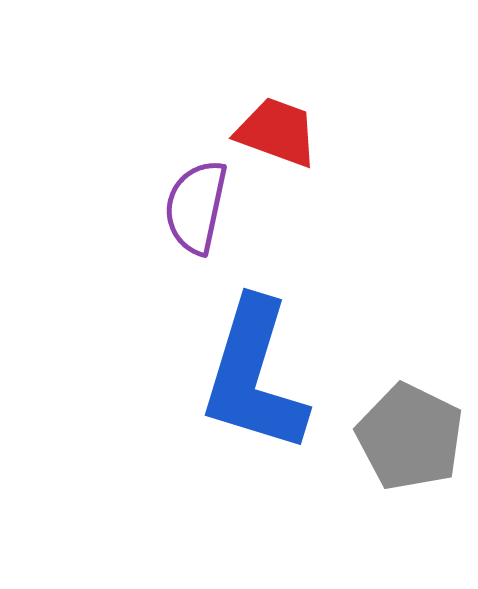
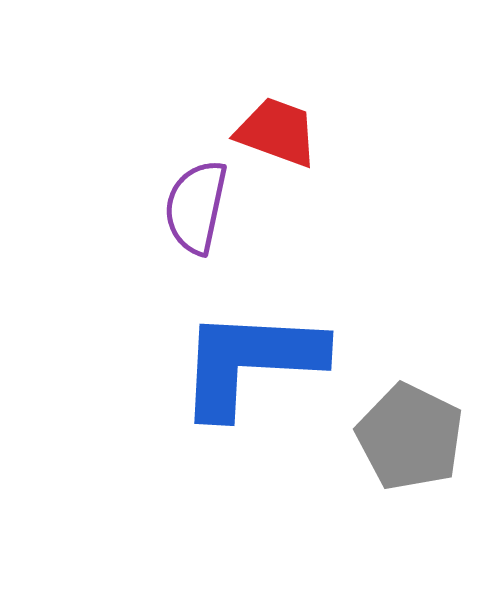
blue L-shape: moved 4 px left, 14 px up; rotated 76 degrees clockwise
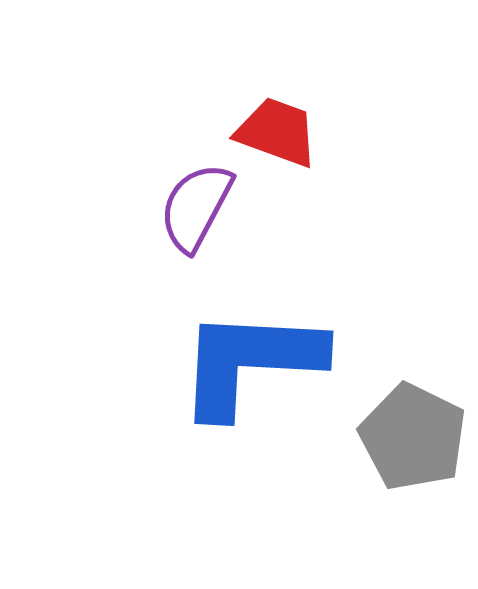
purple semicircle: rotated 16 degrees clockwise
gray pentagon: moved 3 px right
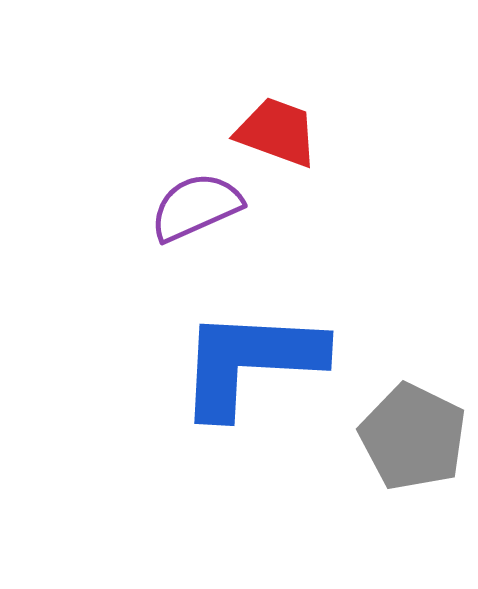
purple semicircle: rotated 38 degrees clockwise
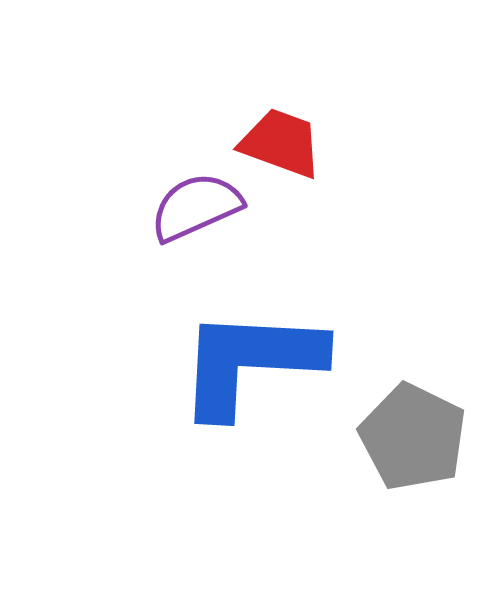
red trapezoid: moved 4 px right, 11 px down
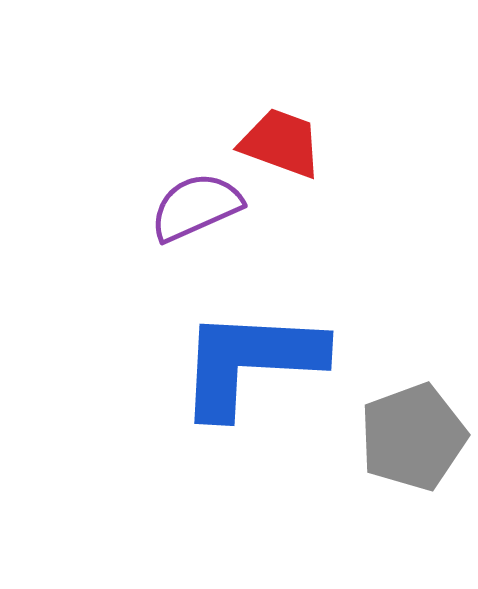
gray pentagon: rotated 26 degrees clockwise
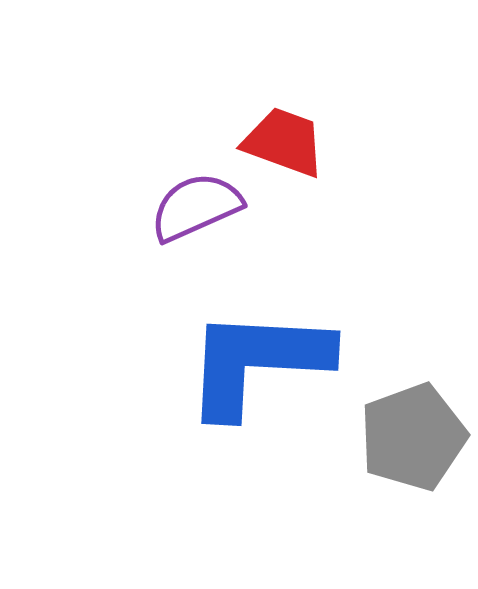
red trapezoid: moved 3 px right, 1 px up
blue L-shape: moved 7 px right
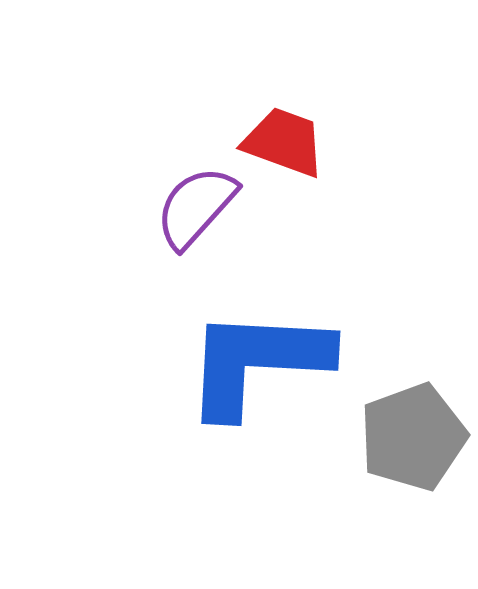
purple semicircle: rotated 24 degrees counterclockwise
